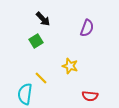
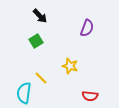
black arrow: moved 3 px left, 3 px up
cyan semicircle: moved 1 px left, 1 px up
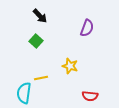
green square: rotated 16 degrees counterclockwise
yellow line: rotated 56 degrees counterclockwise
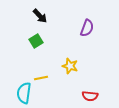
green square: rotated 16 degrees clockwise
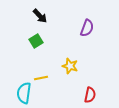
red semicircle: moved 1 px up; rotated 84 degrees counterclockwise
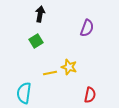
black arrow: moved 2 px up; rotated 126 degrees counterclockwise
yellow star: moved 1 px left, 1 px down
yellow line: moved 9 px right, 5 px up
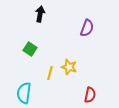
green square: moved 6 px left, 8 px down; rotated 24 degrees counterclockwise
yellow line: rotated 64 degrees counterclockwise
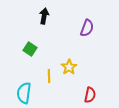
black arrow: moved 4 px right, 2 px down
yellow star: rotated 21 degrees clockwise
yellow line: moved 1 px left, 3 px down; rotated 16 degrees counterclockwise
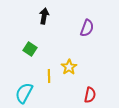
cyan semicircle: rotated 20 degrees clockwise
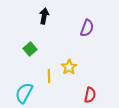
green square: rotated 16 degrees clockwise
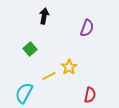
yellow line: rotated 64 degrees clockwise
